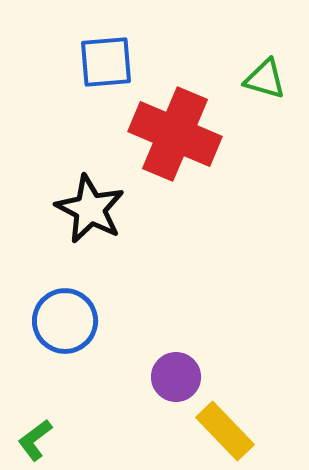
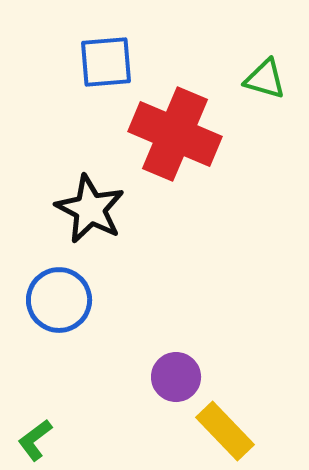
blue circle: moved 6 px left, 21 px up
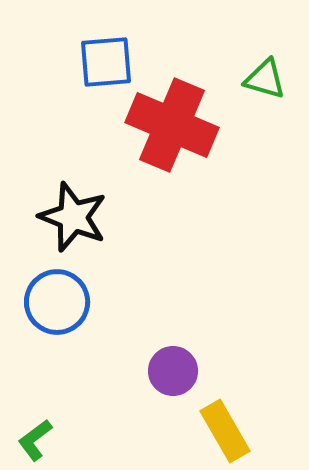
red cross: moved 3 px left, 9 px up
black star: moved 17 px left, 8 px down; rotated 6 degrees counterclockwise
blue circle: moved 2 px left, 2 px down
purple circle: moved 3 px left, 6 px up
yellow rectangle: rotated 14 degrees clockwise
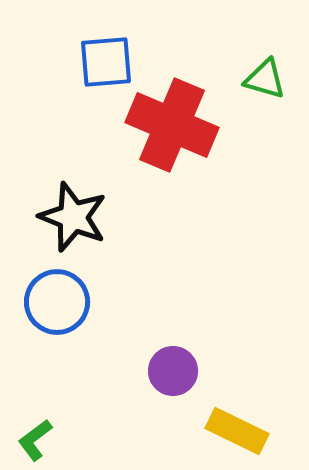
yellow rectangle: moved 12 px right; rotated 34 degrees counterclockwise
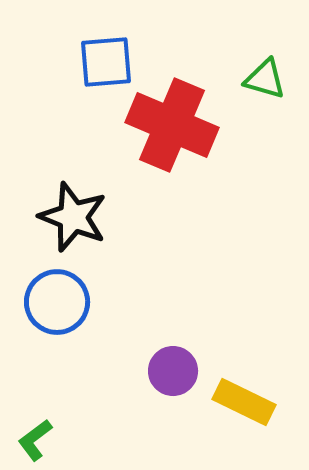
yellow rectangle: moved 7 px right, 29 px up
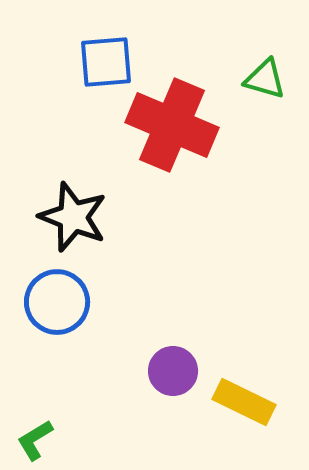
green L-shape: rotated 6 degrees clockwise
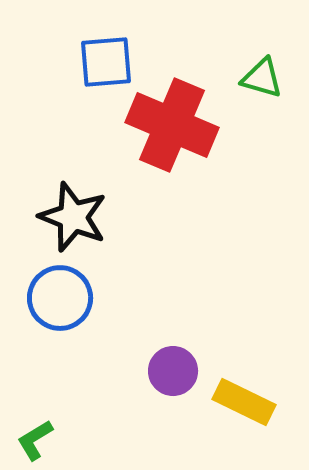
green triangle: moved 3 px left, 1 px up
blue circle: moved 3 px right, 4 px up
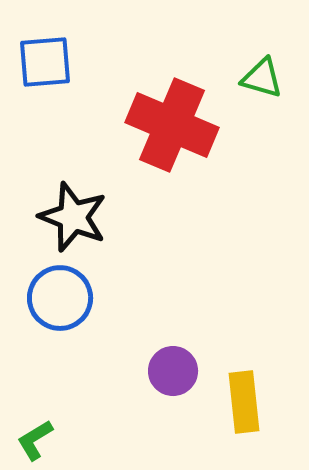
blue square: moved 61 px left
yellow rectangle: rotated 58 degrees clockwise
